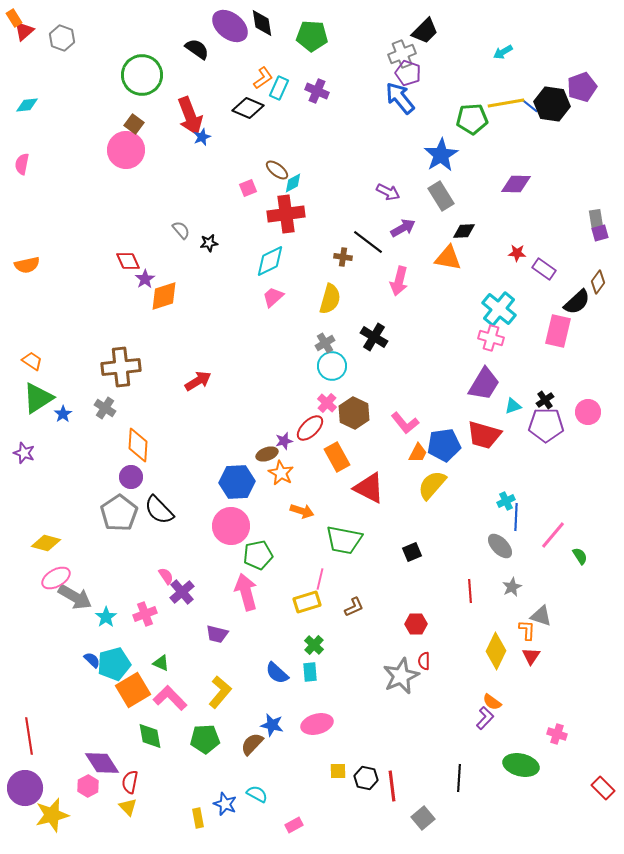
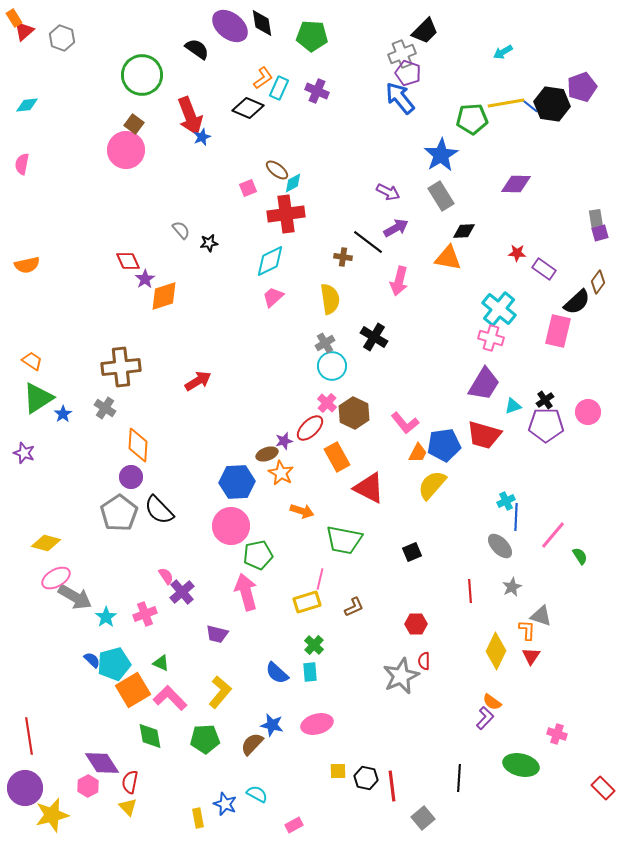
purple arrow at (403, 228): moved 7 px left
yellow semicircle at (330, 299): rotated 24 degrees counterclockwise
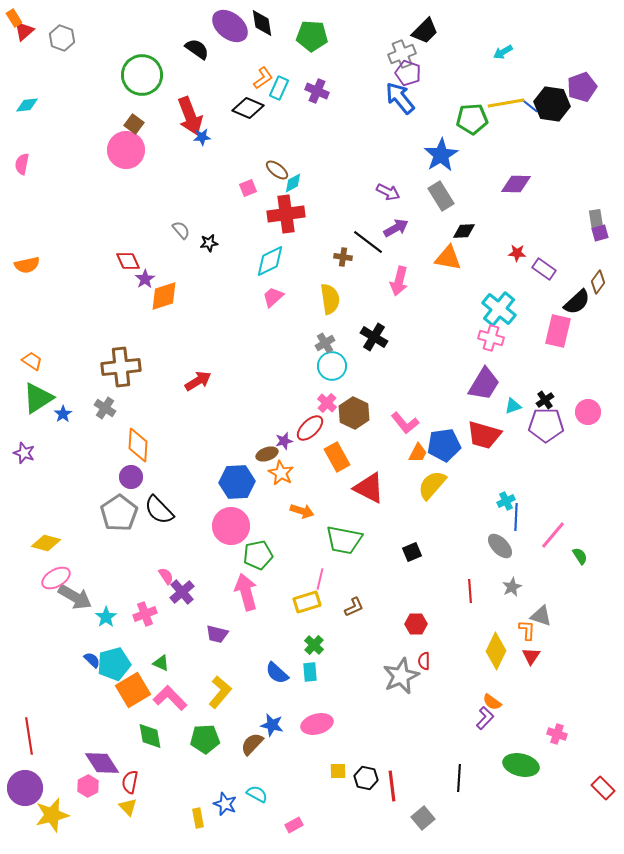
blue star at (202, 137): rotated 18 degrees clockwise
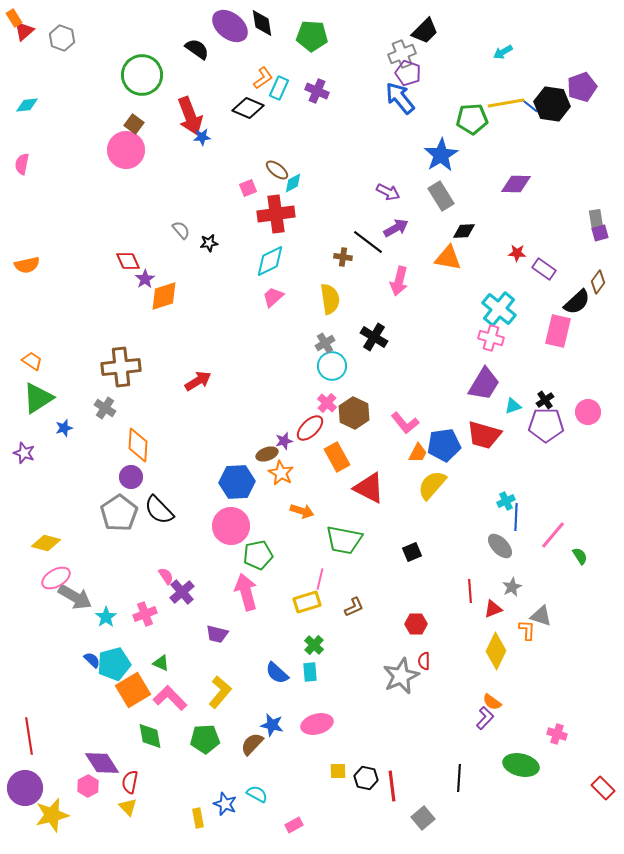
red cross at (286, 214): moved 10 px left
blue star at (63, 414): moved 1 px right, 14 px down; rotated 18 degrees clockwise
red triangle at (531, 656): moved 38 px left, 47 px up; rotated 36 degrees clockwise
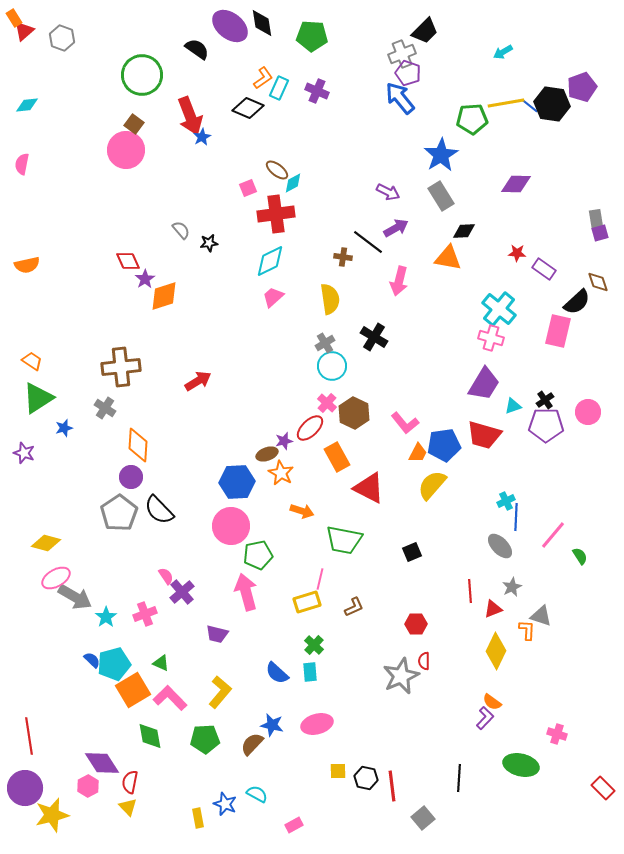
blue star at (202, 137): rotated 24 degrees counterclockwise
brown diamond at (598, 282): rotated 55 degrees counterclockwise
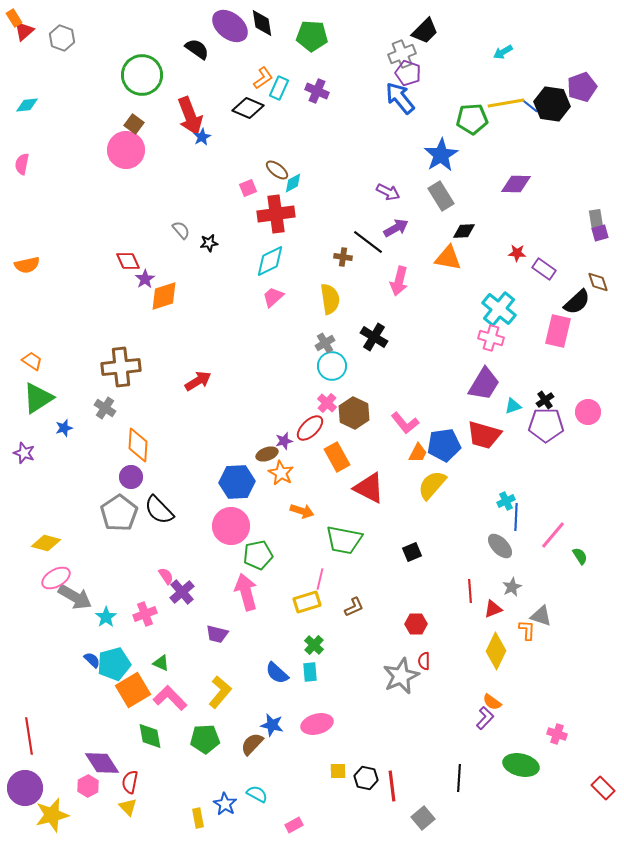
blue star at (225, 804): rotated 10 degrees clockwise
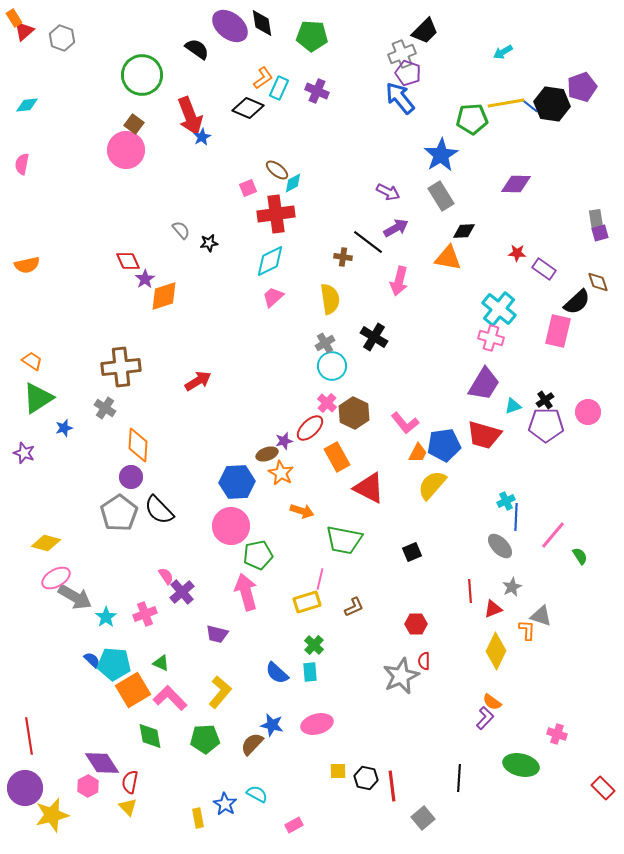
cyan pentagon at (114, 664): rotated 20 degrees clockwise
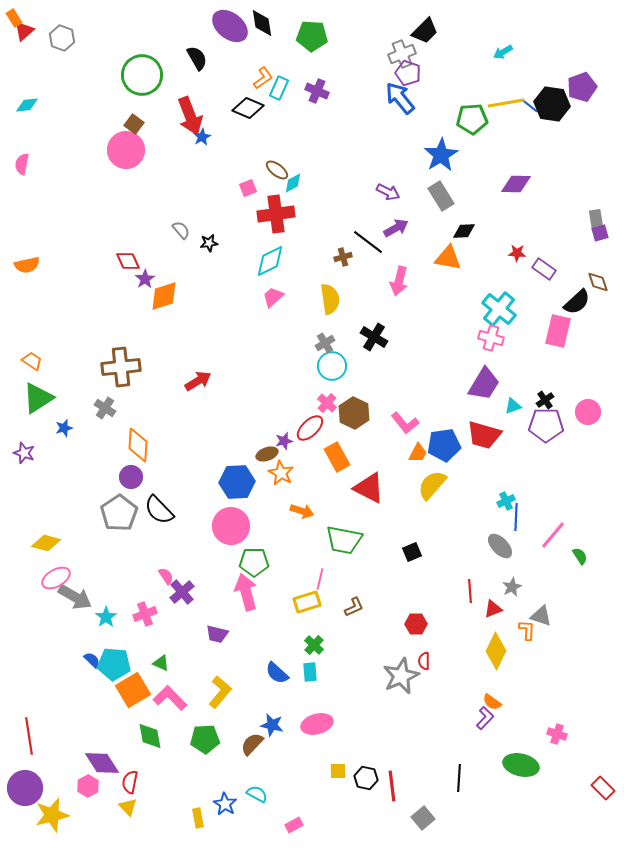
black semicircle at (197, 49): moved 9 px down; rotated 25 degrees clockwise
brown cross at (343, 257): rotated 24 degrees counterclockwise
green pentagon at (258, 555): moved 4 px left, 7 px down; rotated 12 degrees clockwise
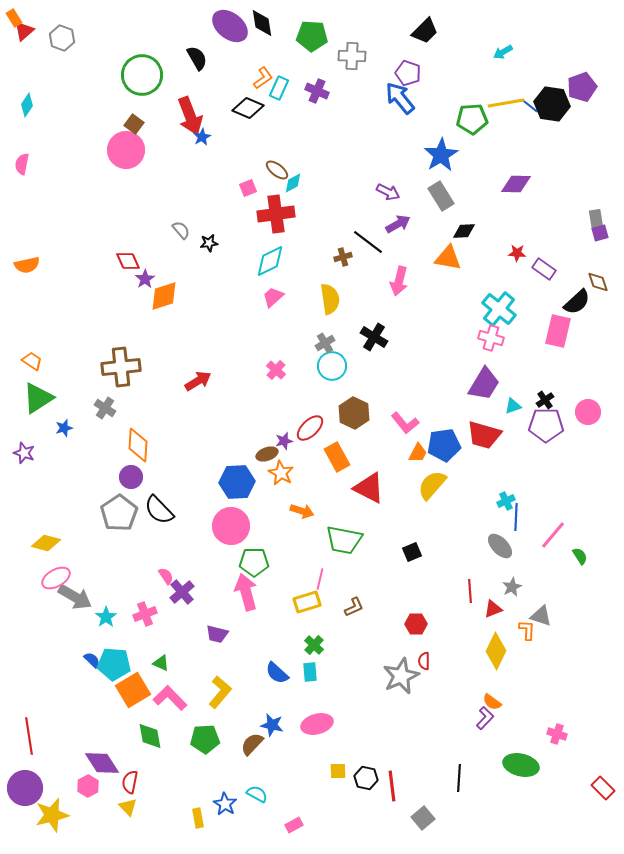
gray cross at (402, 54): moved 50 px left, 2 px down; rotated 24 degrees clockwise
cyan diamond at (27, 105): rotated 50 degrees counterclockwise
purple arrow at (396, 228): moved 2 px right, 4 px up
pink cross at (327, 403): moved 51 px left, 33 px up
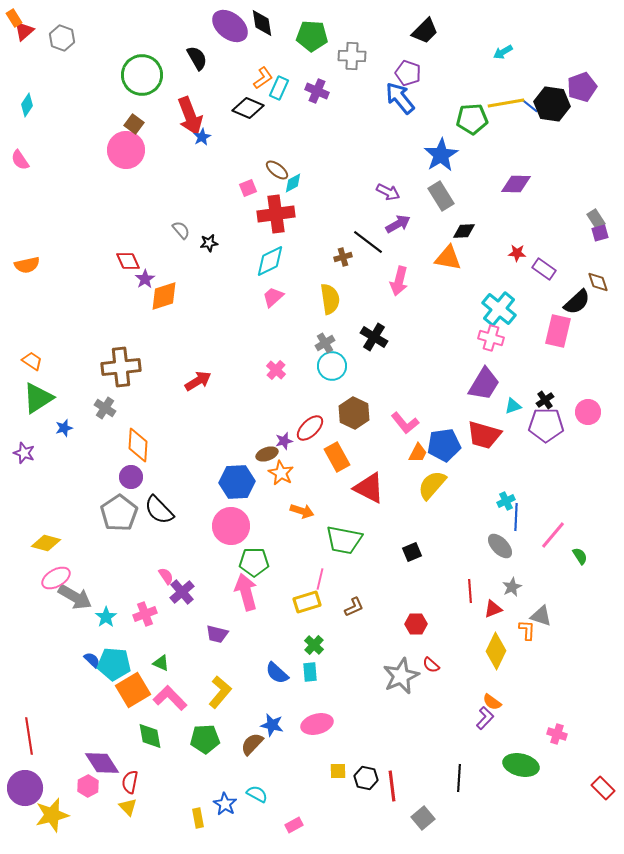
pink semicircle at (22, 164): moved 2 px left, 4 px up; rotated 45 degrees counterclockwise
gray rectangle at (596, 219): rotated 24 degrees counterclockwise
red semicircle at (424, 661): moved 7 px right, 4 px down; rotated 48 degrees counterclockwise
